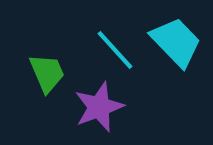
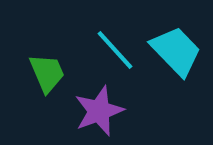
cyan trapezoid: moved 9 px down
purple star: moved 4 px down
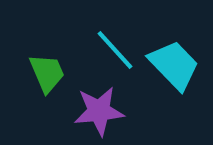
cyan trapezoid: moved 2 px left, 14 px down
purple star: rotated 15 degrees clockwise
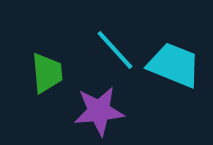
cyan trapezoid: rotated 24 degrees counterclockwise
green trapezoid: rotated 18 degrees clockwise
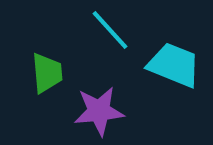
cyan line: moved 5 px left, 20 px up
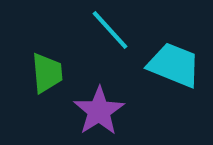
purple star: rotated 27 degrees counterclockwise
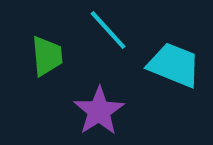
cyan line: moved 2 px left
green trapezoid: moved 17 px up
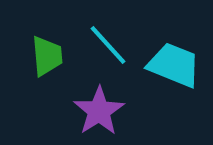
cyan line: moved 15 px down
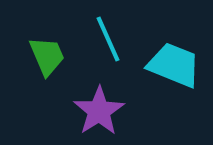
cyan line: moved 6 px up; rotated 18 degrees clockwise
green trapezoid: rotated 18 degrees counterclockwise
